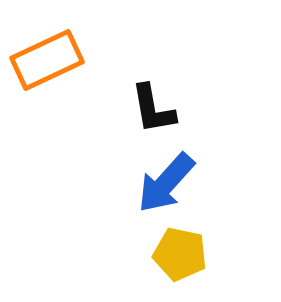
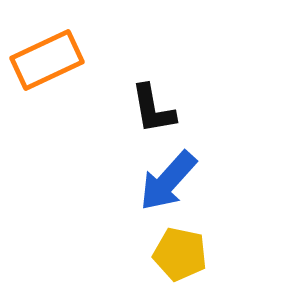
blue arrow: moved 2 px right, 2 px up
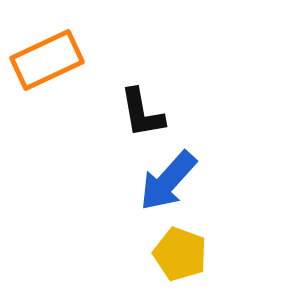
black L-shape: moved 11 px left, 4 px down
yellow pentagon: rotated 8 degrees clockwise
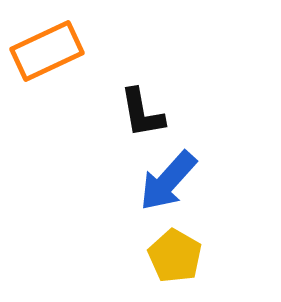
orange rectangle: moved 9 px up
yellow pentagon: moved 5 px left, 2 px down; rotated 10 degrees clockwise
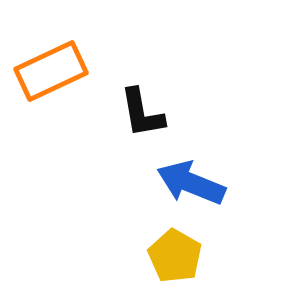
orange rectangle: moved 4 px right, 20 px down
blue arrow: moved 23 px right, 2 px down; rotated 70 degrees clockwise
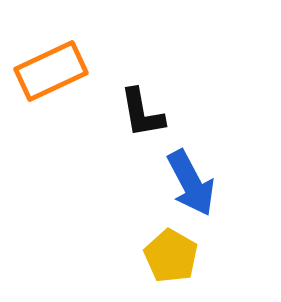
blue arrow: rotated 140 degrees counterclockwise
yellow pentagon: moved 4 px left
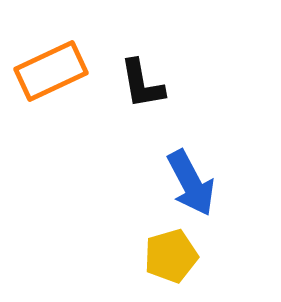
black L-shape: moved 29 px up
yellow pentagon: rotated 26 degrees clockwise
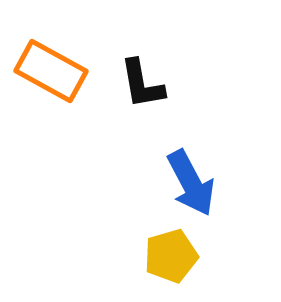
orange rectangle: rotated 54 degrees clockwise
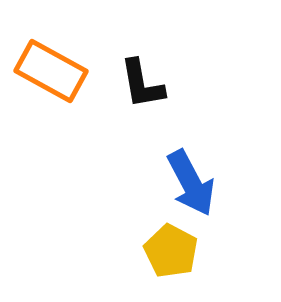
yellow pentagon: moved 5 px up; rotated 28 degrees counterclockwise
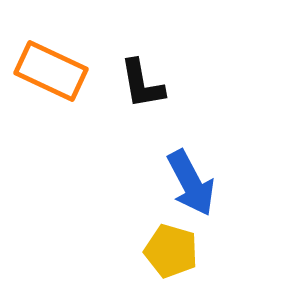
orange rectangle: rotated 4 degrees counterclockwise
yellow pentagon: rotated 12 degrees counterclockwise
